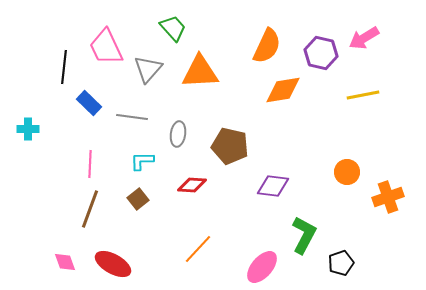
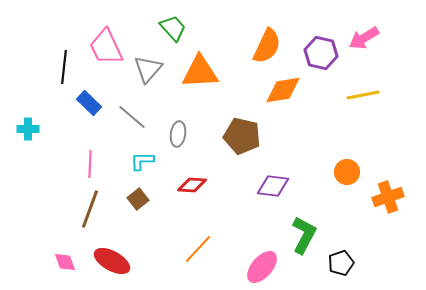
gray line: rotated 32 degrees clockwise
brown pentagon: moved 12 px right, 10 px up
red ellipse: moved 1 px left, 3 px up
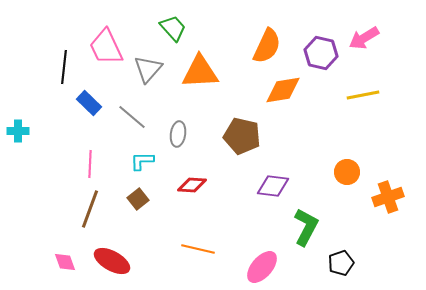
cyan cross: moved 10 px left, 2 px down
green L-shape: moved 2 px right, 8 px up
orange line: rotated 60 degrees clockwise
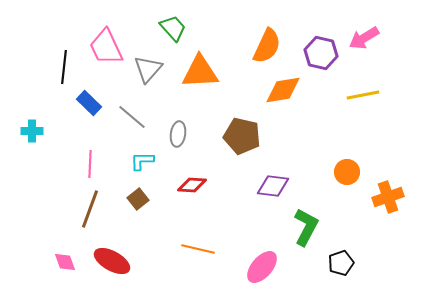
cyan cross: moved 14 px right
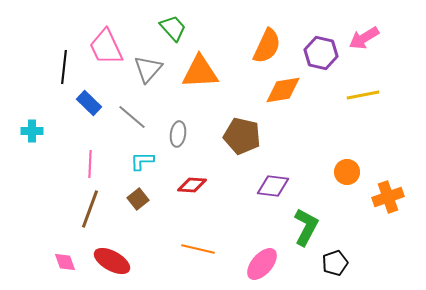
black pentagon: moved 6 px left
pink ellipse: moved 3 px up
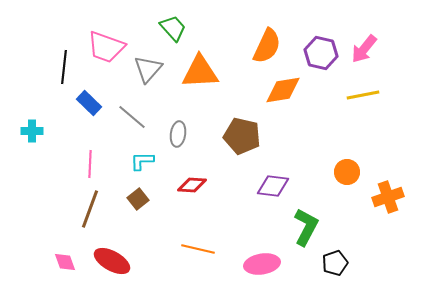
pink arrow: moved 11 px down; rotated 20 degrees counterclockwise
pink trapezoid: rotated 45 degrees counterclockwise
pink ellipse: rotated 40 degrees clockwise
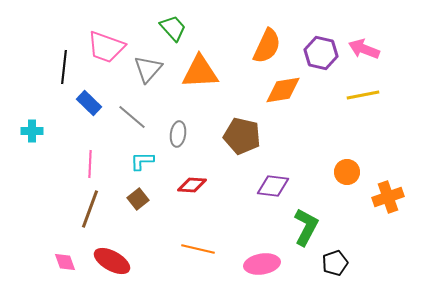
pink arrow: rotated 72 degrees clockwise
